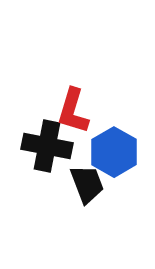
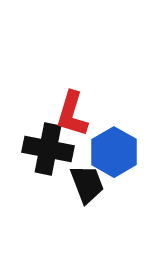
red L-shape: moved 1 px left, 3 px down
black cross: moved 1 px right, 3 px down
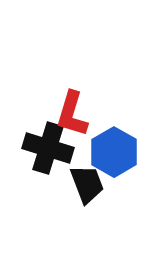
black cross: moved 1 px up; rotated 6 degrees clockwise
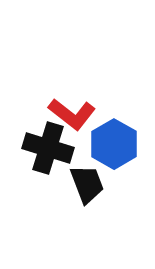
red L-shape: rotated 69 degrees counterclockwise
blue hexagon: moved 8 px up
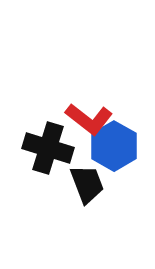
red L-shape: moved 17 px right, 5 px down
blue hexagon: moved 2 px down
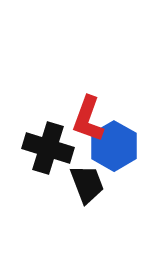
red L-shape: moved 1 px left; rotated 72 degrees clockwise
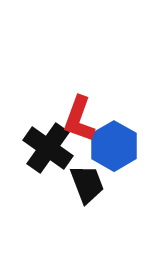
red L-shape: moved 9 px left
black cross: rotated 18 degrees clockwise
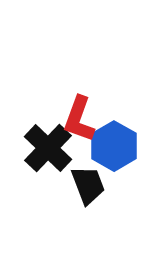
black cross: rotated 9 degrees clockwise
black trapezoid: moved 1 px right, 1 px down
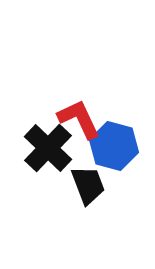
red L-shape: rotated 135 degrees clockwise
blue hexagon: rotated 15 degrees counterclockwise
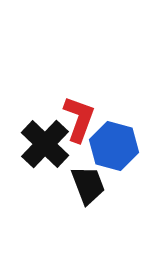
red L-shape: rotated 45 degrees clockwise
black cross: moved 3 px left, 4 px up
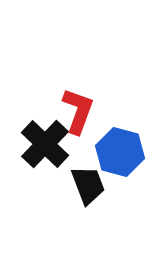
red L-shape: moved 1 px left, 8 px up
blue hexagon: moved 6 px right, 6 px down
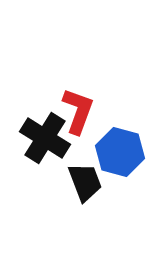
black cross: moved 6 px up; rotated 12 degrees counterclockwise
black trapezoid: moved 3 px left, 3 px up
